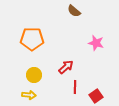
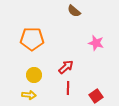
red line: moved 7 px left, 1 px down
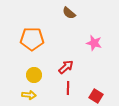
brown semicircle: moved 5 px left, 2 px down
pink star: moved 2 px left
red square: rotated 24 degrees counterclockwise
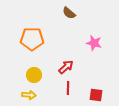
red square: moved 1 px up; rotated 24 degrees counterclockwise
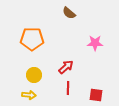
pink star: moved 1 px right; rotated 14 degrees counterclockwise
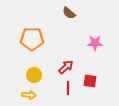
red square: moved 6 px left, 14 px up
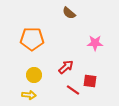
red line: moved 5 px right, 2 px down; rotated 56 degrees counterclockwise
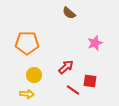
orange pentagon: moved 5 px left, 4 px down
pink star: rotated 21 degrees counterclockwise
yellow arrow: moved 2 px left, 1 px up
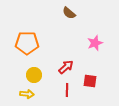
red line: moved 6 px left; rotated 56 degrees clockwise
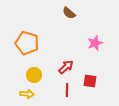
orange pentagon: rotated 15 degrees clockwise
